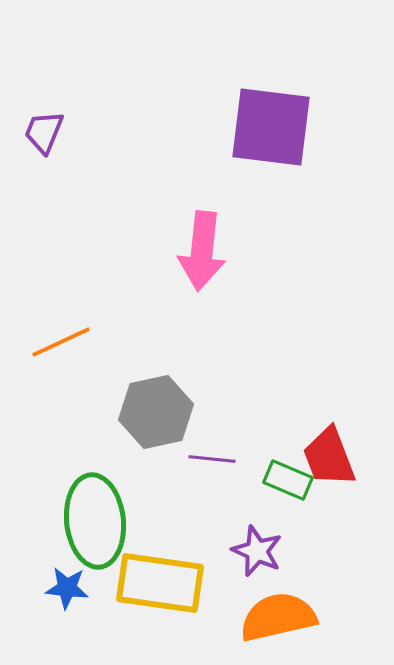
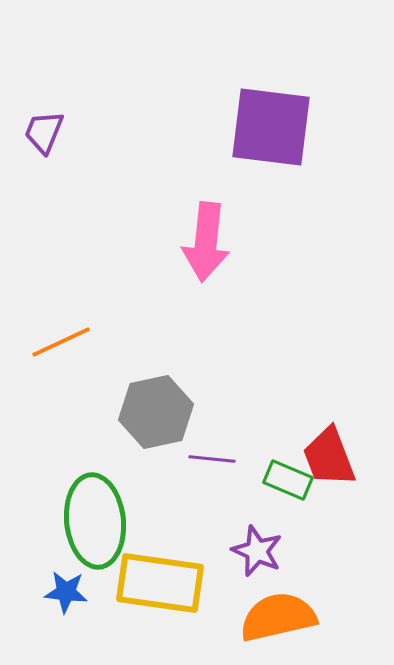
pink arrow: moved 4 px right, 9 px up
blue star: moved 1 px left, 4 px down
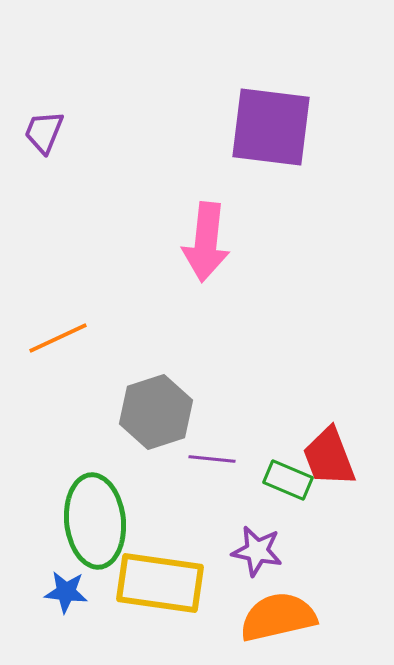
orange line: moved 3 px left, 4 px up
gray hexagon: rotated 6 degrees counterclockwise
purple star: rotated 12 degrees counterclockwise
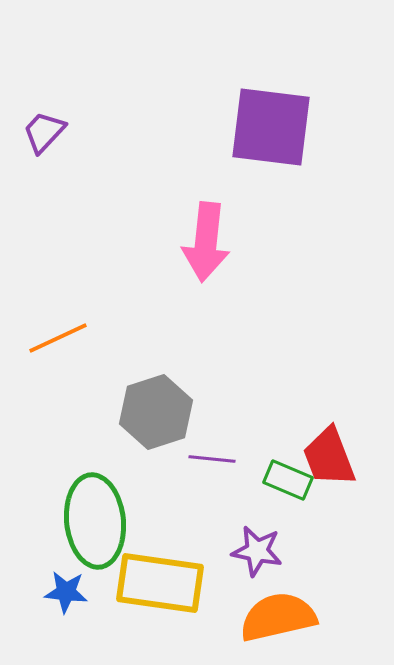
purple trapezoid: rotated 21 degrees clockwise
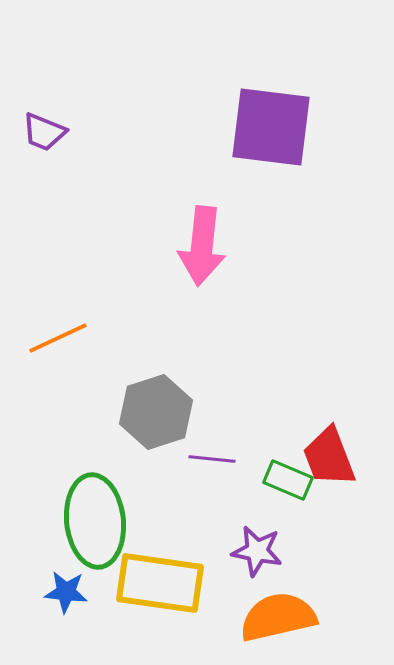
purple trapezoid: rotated 111 degrees counterclockwise
pink arrow: moved 4 px left, 4 px down
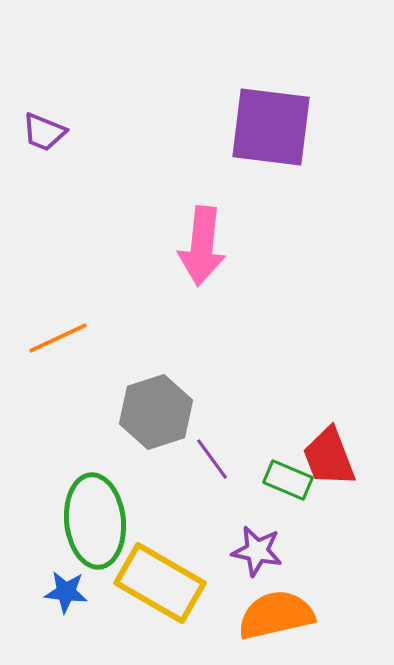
purple line: rotated 48 degrees clockwise
yellow rectangle: rotated 22 degrees clockwise
orange semicircle: moved 2 px left, 2 px up
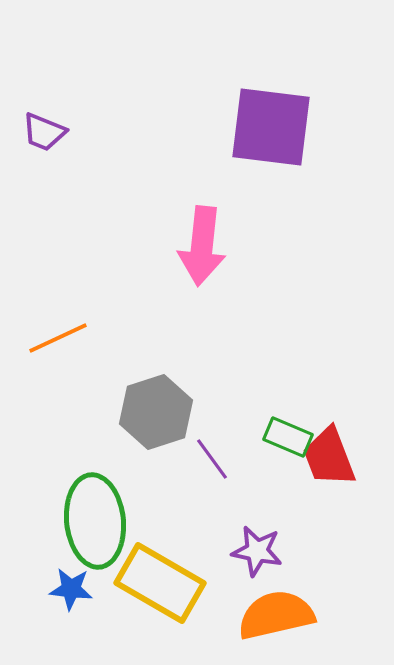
green rectangle: moved 43 px up
blue star: moved 5 px right, 3 px up
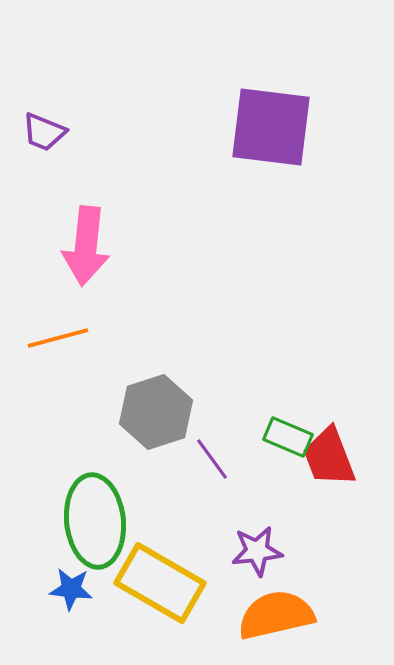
pink arrow: moved 116 px left
orange line: rotated 10 degrees clockwise
purple star: rotated 18 degrees counterclockwise
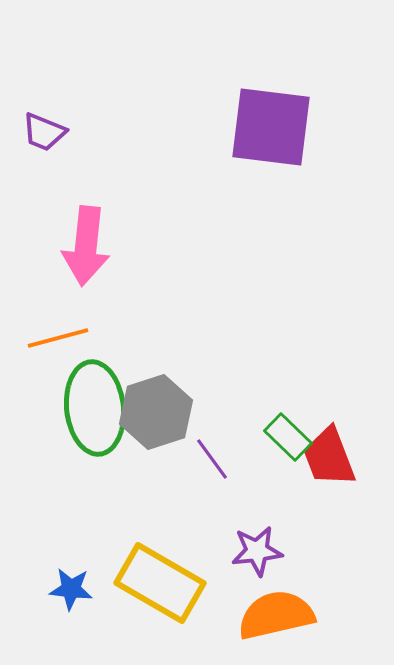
green rectangle: rotated 21 degrees clockwise
green ellipse: moved 113 px up
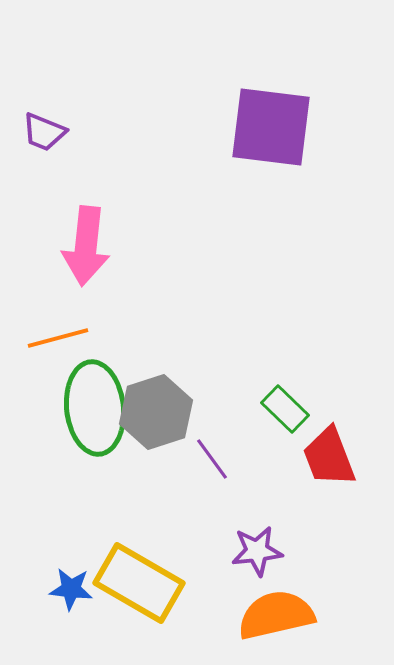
green rectangle: moved 3 px left, 28 px up
yellow rectangle: moved 21 px left
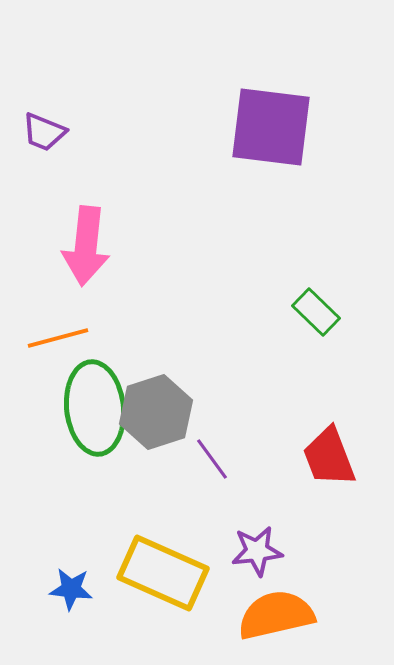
green rectangle: moved 31 px right, 97 px up
yellow rectangle: moved 24 px right, 10 px up; rotated 6 degrees counterclockwise
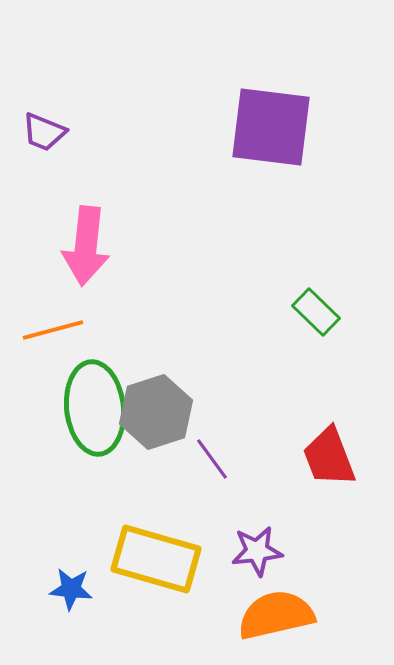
orange line: moved 5 px left, 8 px up
yellow rectangle: moved 7 px left, 14 px up; rotated 8 degrees counterclockwise
